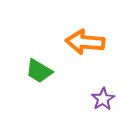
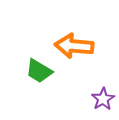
orange arrow: moved 11 px left, 4 px down
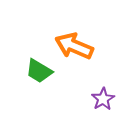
orange arrow: rotated 18 degrees clockwise
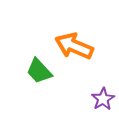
green trapezoid: rotated 16 degrees clockwise
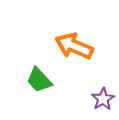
green trapezoid: moved 9 px down
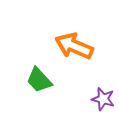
purple star: rotated 25 degrees counterclockwise
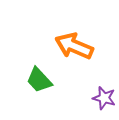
purple star: moved 1 px right, 1 px up
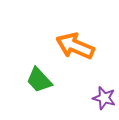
orange arrow: moved 1 px right
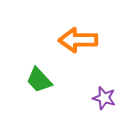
orange arrow: moved 3 px right, 6 px up; rotated 24 degrees counterclockwise
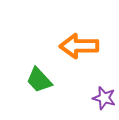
orange arrow: moved 1 px right, 6 px down
